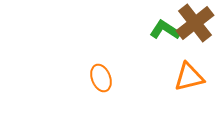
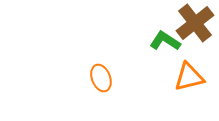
green L-shape: moved 11 px down
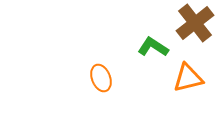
green L-shape: moved 12 px left, 6 px down
orange triangle: moved 1 px left, 1 px down
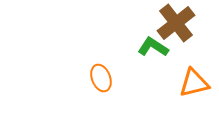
brown cross: moved 19 px left
orange triangle: moved 6 px right, 5 px down
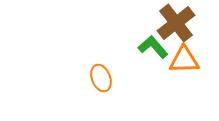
green L-shape: rotated 16 degrees clockwise
orange triangle: moved 10 px left, 23 px up; rotated 12 degrees clockwise
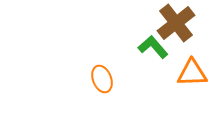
orange triangle: moved 8 px right, 13 px down
orange ellipse: moved 1 px right, 1 px down
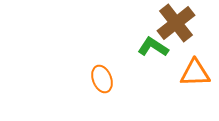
green L-shape: rotated 16 degrees counterclockwise
orange triangle: moved 3 px right
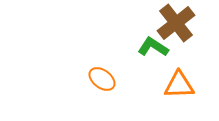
orange triangle: moved 16 px left, 12 px down
orange ellipse: rotated 32 degrees counterclockwise
